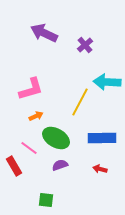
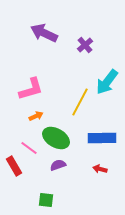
cyan arrow: rotated 56 degrees counterclockwise
purple semicircle: moved 2 px left
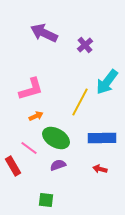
red rectangle: moved 1 px left
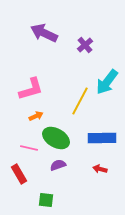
yellow line: moved 1 px up
pink line: rotated 24 degrees counterclockwise
red rectangle: moved 6 px right, 8 px down
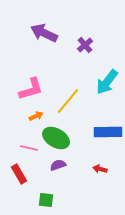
yellow line: moved 12 px left; rotated 12 degrees clockwise
blue rectangle: moved 6 px right, 6 px up
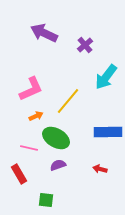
cyan arrow: moved 1 px left, 5 px up
pink L-shape: rotated 8 degrees counterclockwise
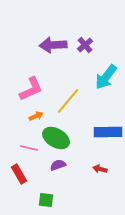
purple arrow: moved 9 px right, 12 px down; rotated 28 degrees counterclockwise
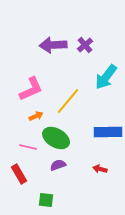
pink line: moved 1 px left, 1 px up
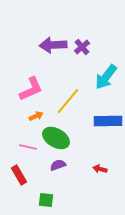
purple cross: moved 3 px left, 2 px down
blue rectangle: moved 11 px up
red rectangle: moved 1 px down
